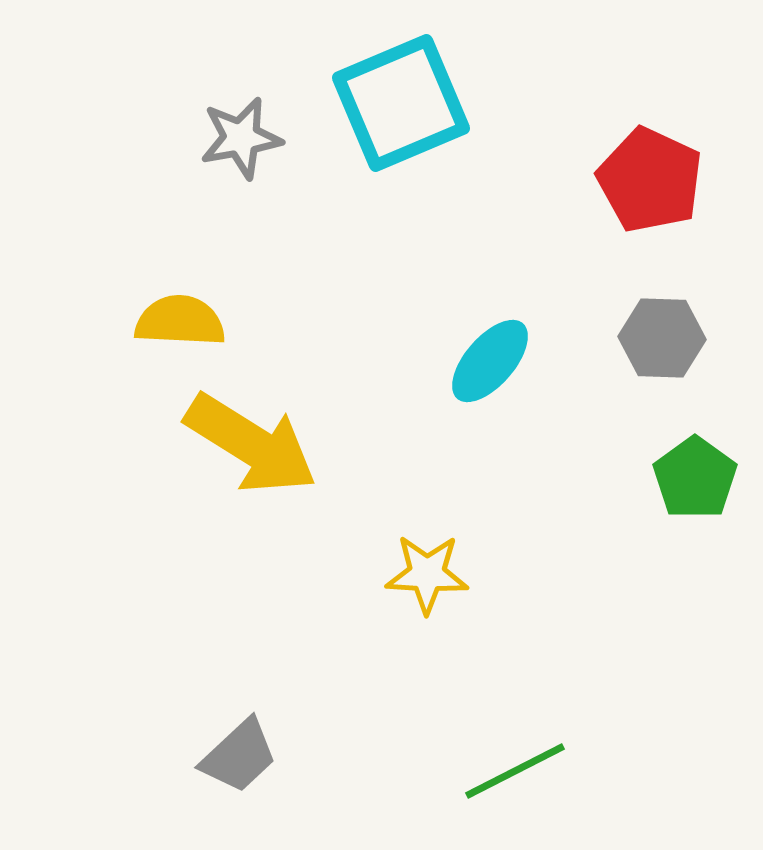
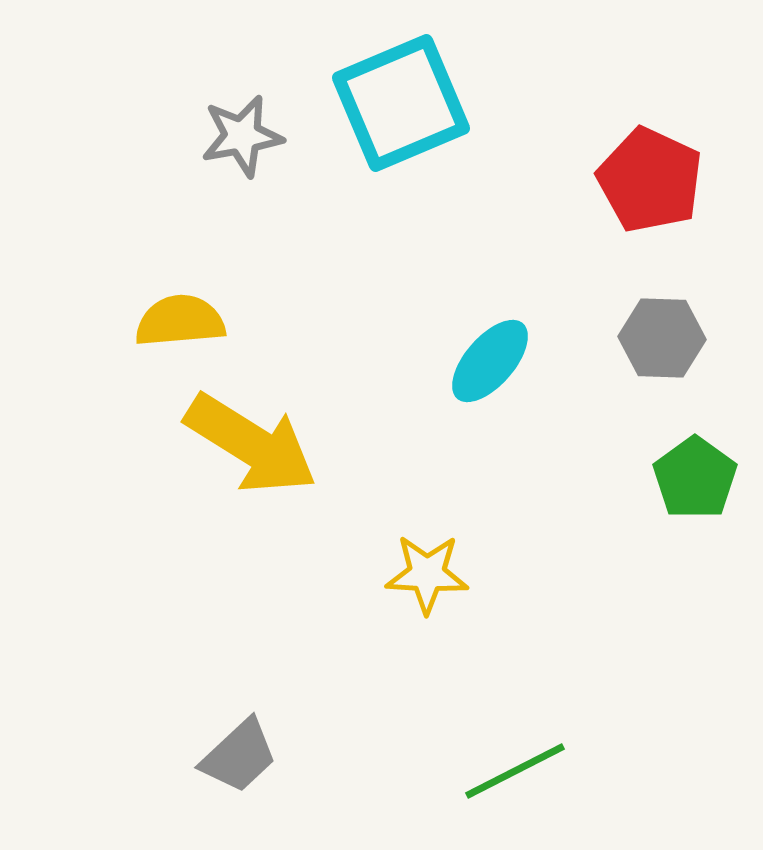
gray star: moved 1 px right, 2 px up
yellow semicircle: rotated 8 degrees counterclockwise
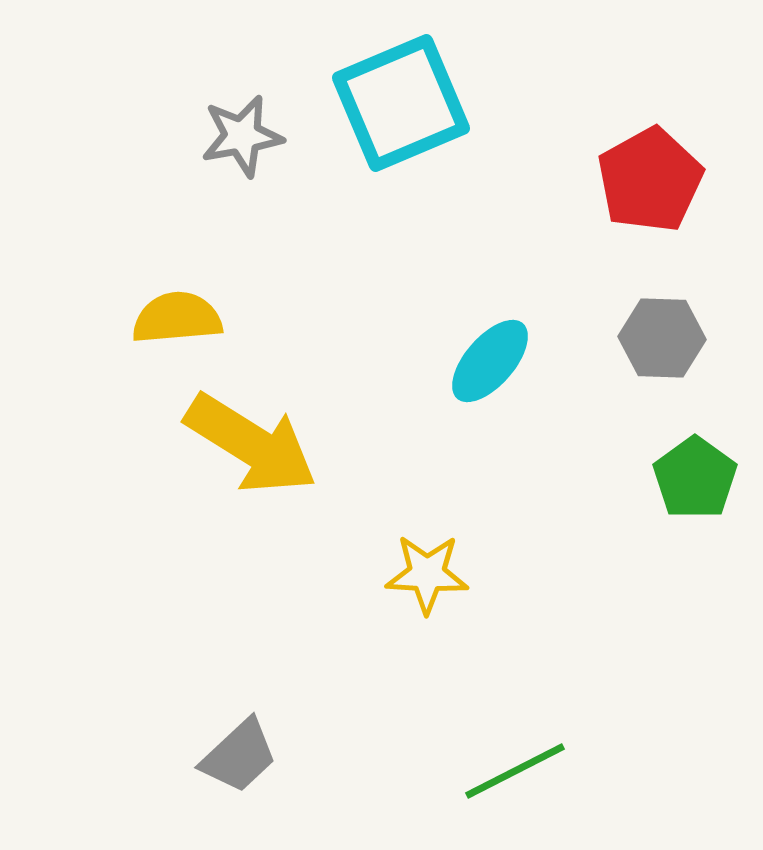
red pentagon: rotated 18 degrees clockwise
yellow semicircle: moved 3 px left, 3 px up
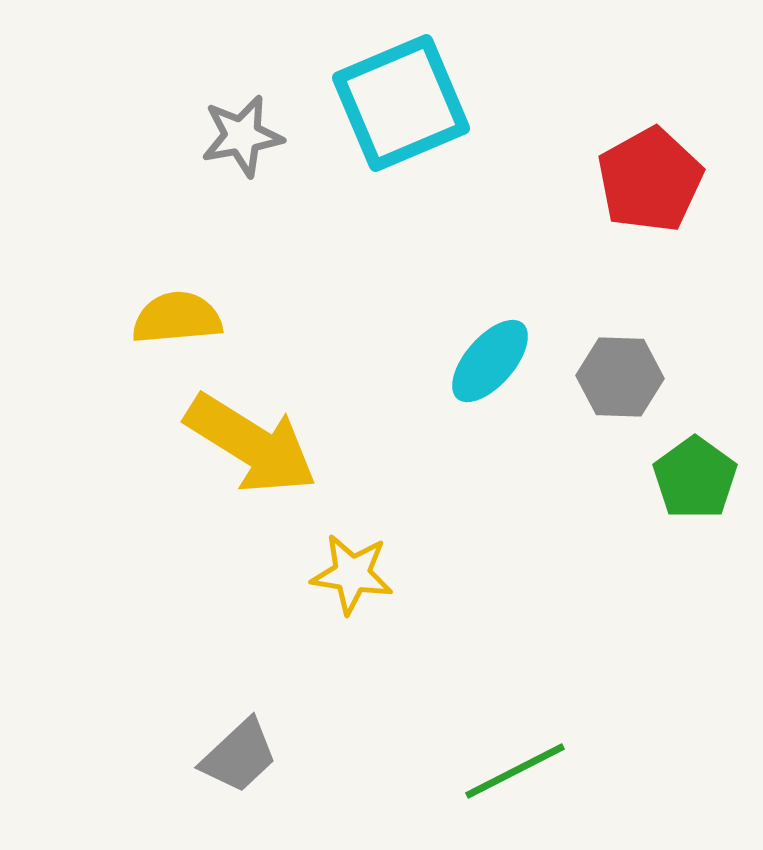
gray hexagon: moved 42 px left, 39 px down
yellow star: moved 75 px left; rotated 6 degrees clockwise
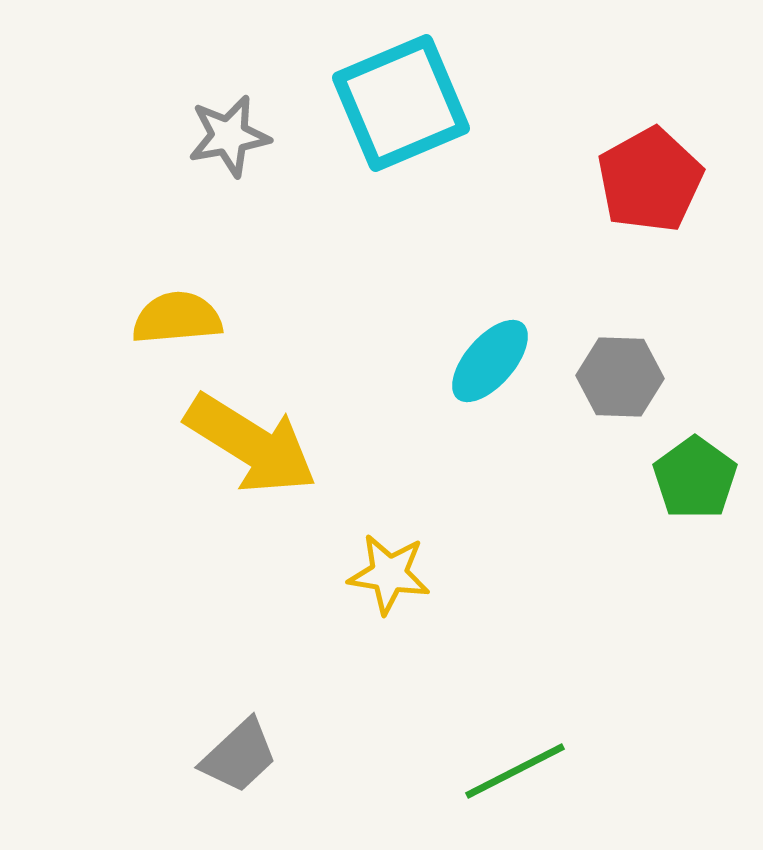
gray star: moved 13 px left
yellow star: moved 37 px right
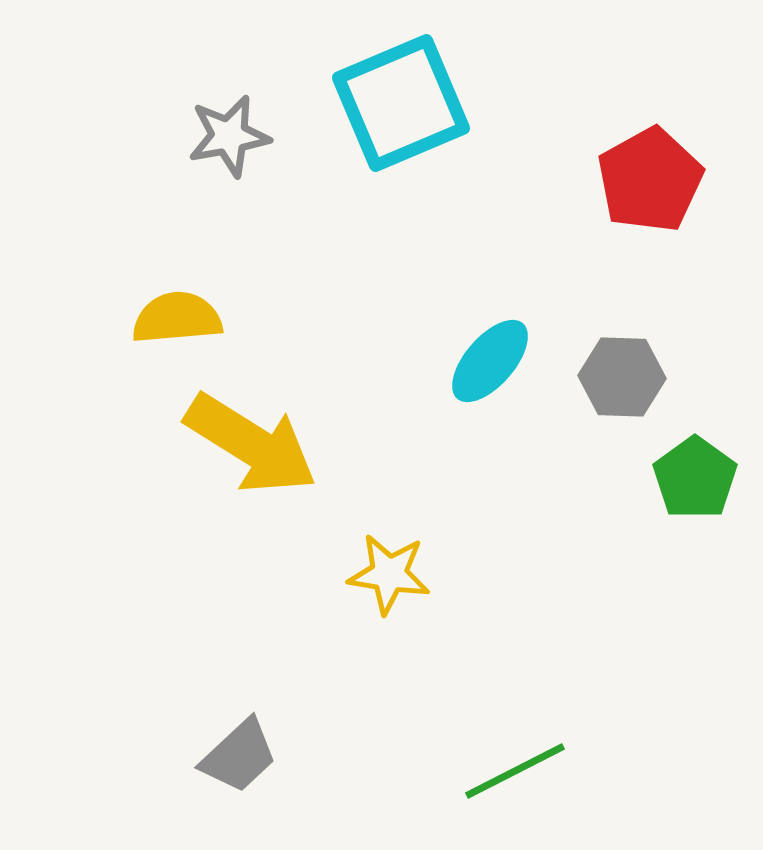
gray hexagon: moved 2 px right
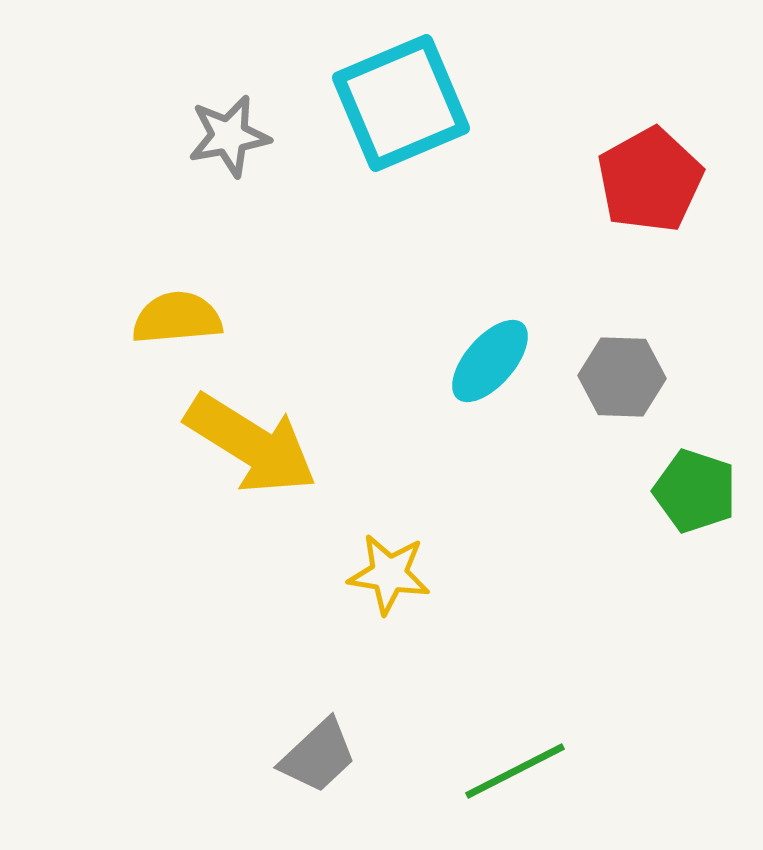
green pentagon: moved 13 px down; rotated 18 degrees counterclockwise
gray trapezoid: moved 79 px right
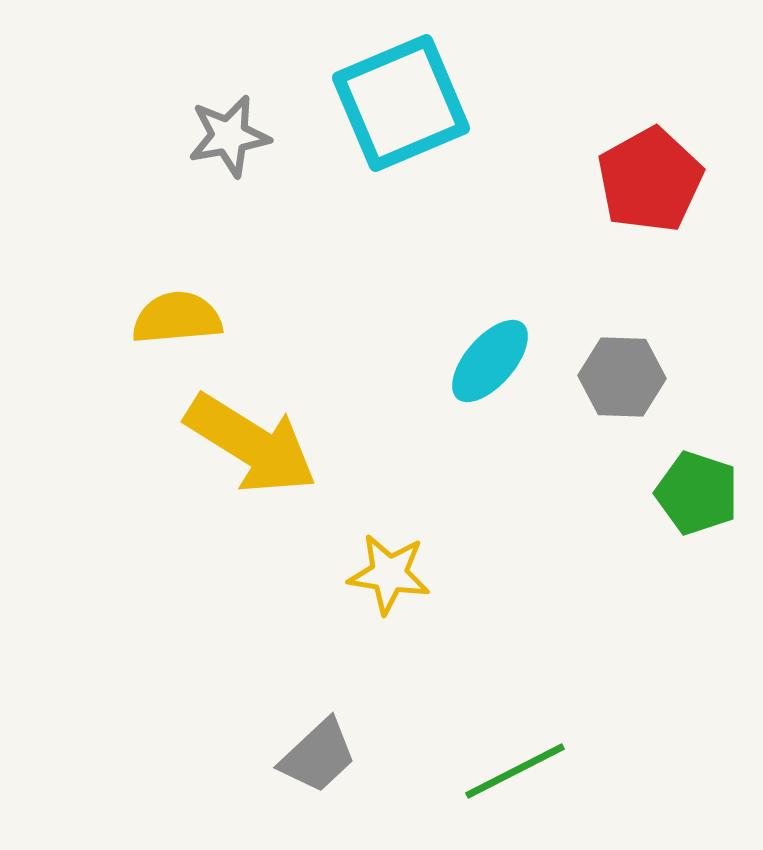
green pentagon: moved 2 px right, 2 px down
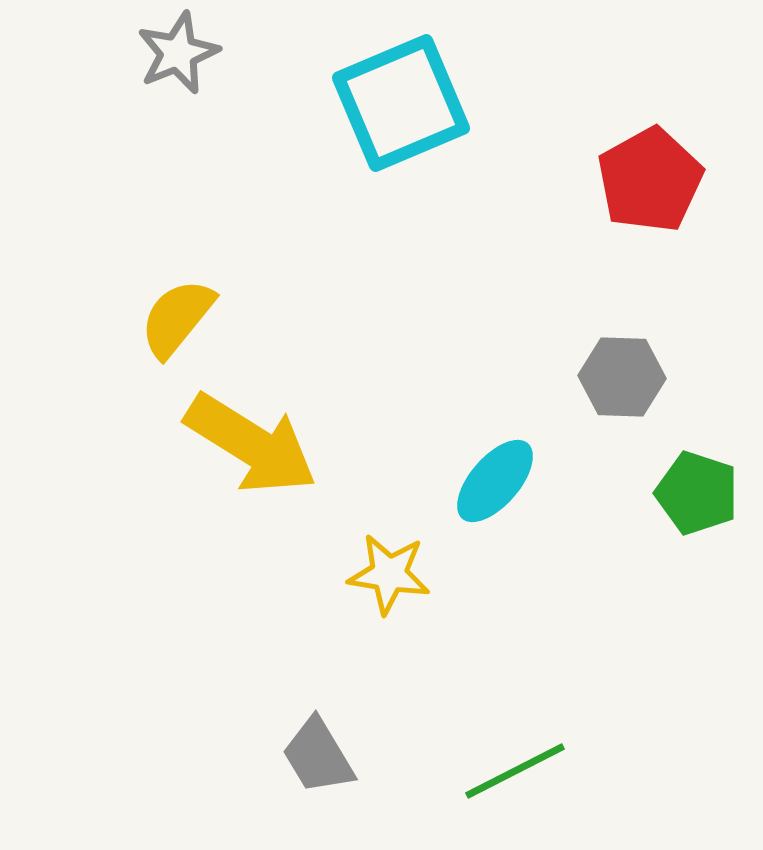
gray star: moved 51 px left, 83 px up; rotated 12 degrees counterclockwise
yellow semicircle: rotated 46 degrees counterclockwise
cyan ellipse: moved 5 px right, 120 px down
gray trapezoid: rotated 102 degrees clockwise
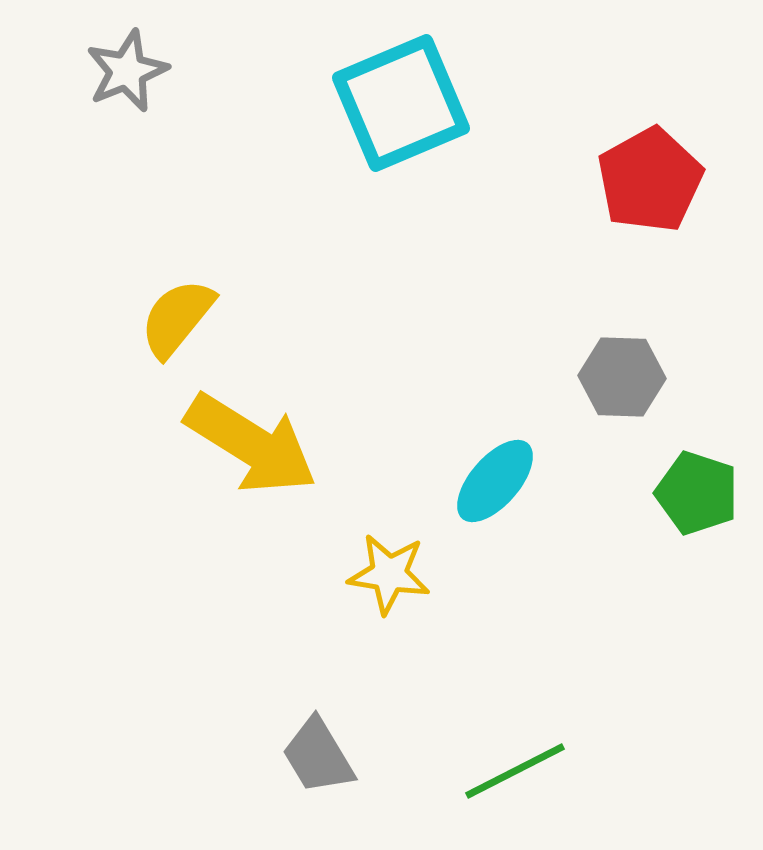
gray star: moved 51 px left, 18 px down
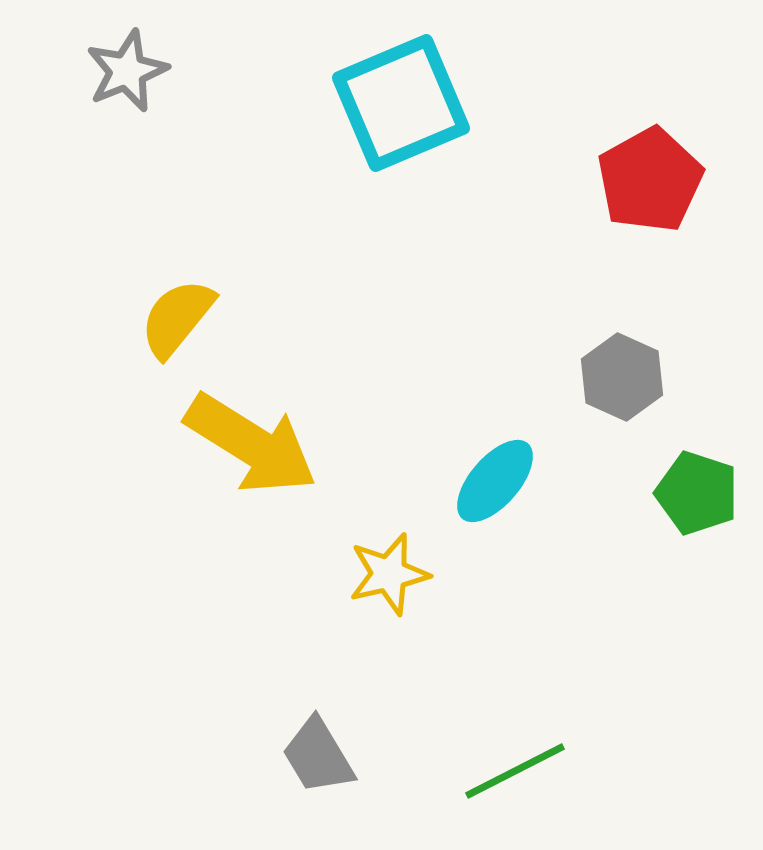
gray hexagon: rotated 22 degrees clockwise
yellow star: rotated 22 degrees counterclockwise
